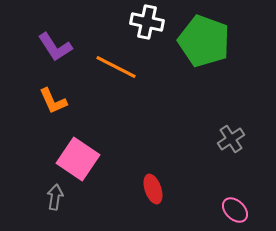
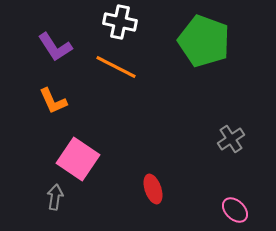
white cross: moved 27 px left
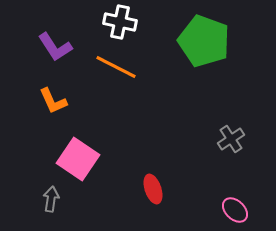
gray arrow: moved 4 px left, 2 px down
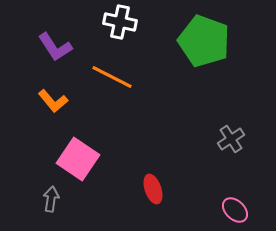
orange line: moved 4 px left, 10 px down
orange L-shape: rotated 16 degrees counterclockwise
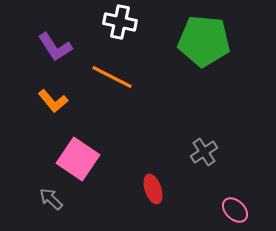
green pentagon: rotated 15 degrees counterclockwise
gray cross: moved 27 px left, 13 px down
gray arrow: rotated 55 degrees counterclockwise
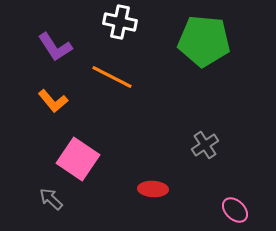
gray cross: moved 1 px right, 7 px up
red ellipse: rotated 68 degrees counterclockwise
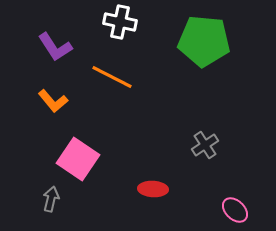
gray arrow: rotated 60 degrees clockwise
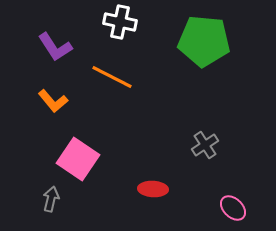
pink ellipse: moved 2 px left, 2 px up
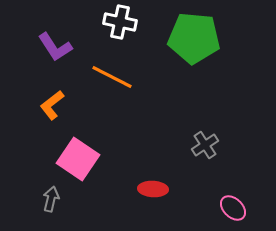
green pentagon: moved 10 px left, 3 px up
orange L-shape: moved 1 px left, 4 px down; rotated 92 degrees clockwise
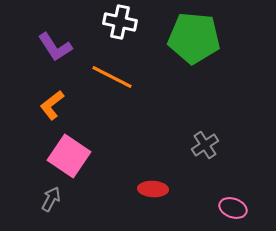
pink square: moved 9 px left, 3 px up
gray arrow: rotated 15 degrees clockwise
pink ellipse: rotated 24 degrees counterclockwise
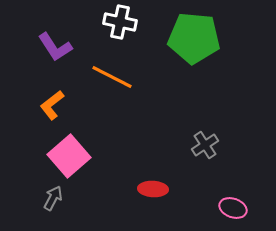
pink square: rotated 15 degrees clockwise
gray arrow: moved 2 px right, 1 px up
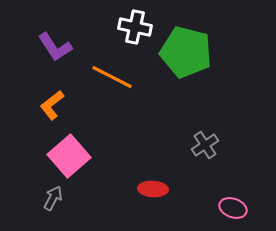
white cross: moved 15 px right, 5 px down
green pentagon: moved 8 px left, 14 px down; rotated 9 degrees clockwise
